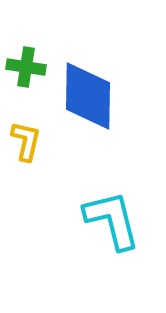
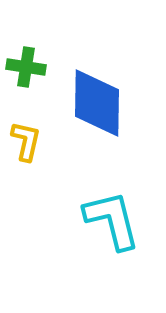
blue diamond: moved 9 px right, 7 px down
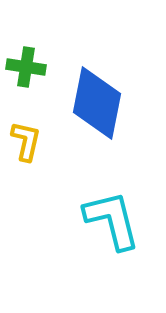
blue diamond: rotated 10 degrees clockwise
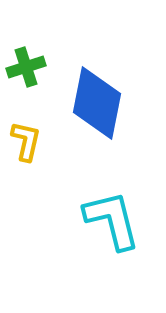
green cross: rotated 27 degrees counterclockwise
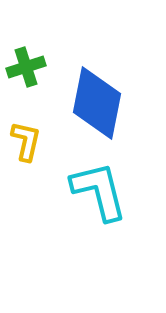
cyan L-shape: moved 13 px left, 29 px up
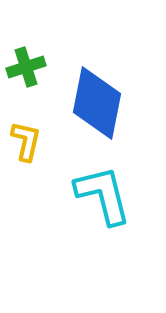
cyan L-shape: moved 4 px right, 4 px down
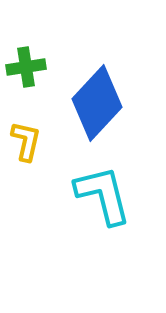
green cross: rotated 9 degrees clockwise
blue diamond: rotated 32 degrees clockwise
